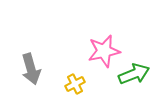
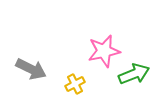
gray arrow: rotated 48 degrees counterclockwise
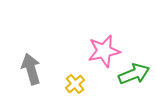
gray arrow: rotated 132 degrees counterclockwise
yellow cross: rotated 12 degrees counterclockwise
